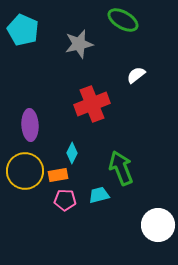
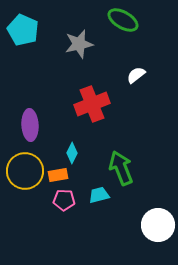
pink pentagon: moved 1 px left
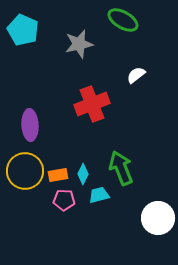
cyan diamond: moved 11 px right, 21 px down
white circle: moved 7 px up
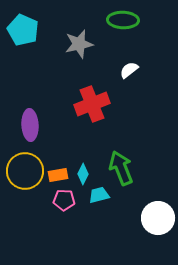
green ellipse: rotated 28 degrees counterclockwise
white semicircle: moved 7 px left, 5 px up
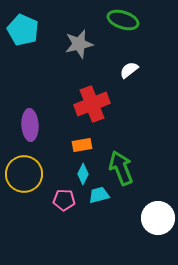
green ellipse: rotated 16 degrees clockwise
yellow circle: moved 1 px left, 3 px down
orange rectangle: moved 24 px right, 30 px up
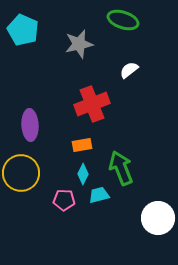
yellow circle: moved 3 px left, 1 px up
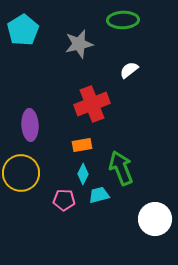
green ellipse: rotated 20 degrees counterclockwise
cyan pentagon: rotated 16 degrees clockwise
white circle: moved 3 px left, 1 px down
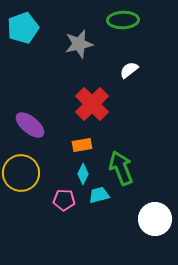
cyan pentagon: moved 2 px up; rotated 12 degrees clockwise
red cross: rotated 24 degrees counterclockwise
purple ellipse: rotated 48 degrees counterclockwise
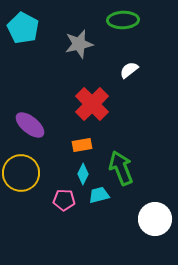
cyan pentagon: rotated 24 degrees counterclockwise
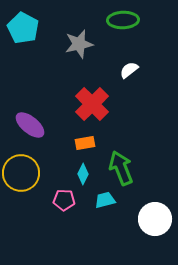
orange rectangle: moved 3 px right, 2 px up
cyan trapezoid: moved 6 px right, 5 px down
